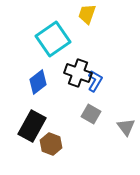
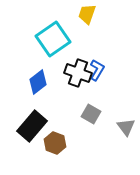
blue L-shape: moved 2 px right, 11 px up
black rectangle: rotated 12 degrees clockwise
brown hexagon: moved 4 px right, 1 px up
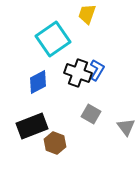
blue diamond: rotated 10 degrees clockwise
black rectangle: rotated 28 degrees clockwise
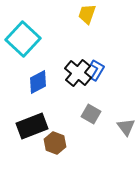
cyan square: moved 30 px left; rotated 12 degrees counterclockwise
black cross: rotated 20 degrees clockwise
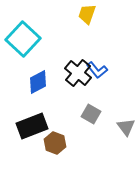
blue L-shape: rotated 110 degrees clockwise
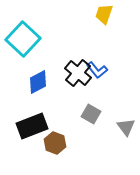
yellow trapezoid: moved 17 px right
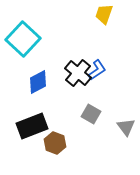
blue L-shape: rotated 85 degrees counterclockwise
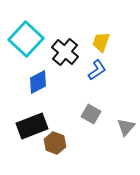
yellow trapezoid: moved 3 px left, 28 px down
cyan square: moved 3 px right
black cross: moved 13 px left, 21 px up
gray triangle: rotated 18 degrees clockwise
